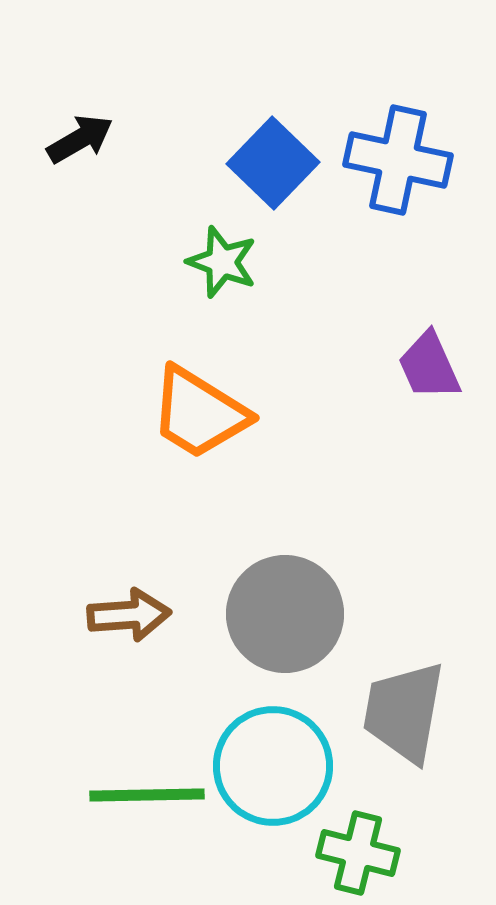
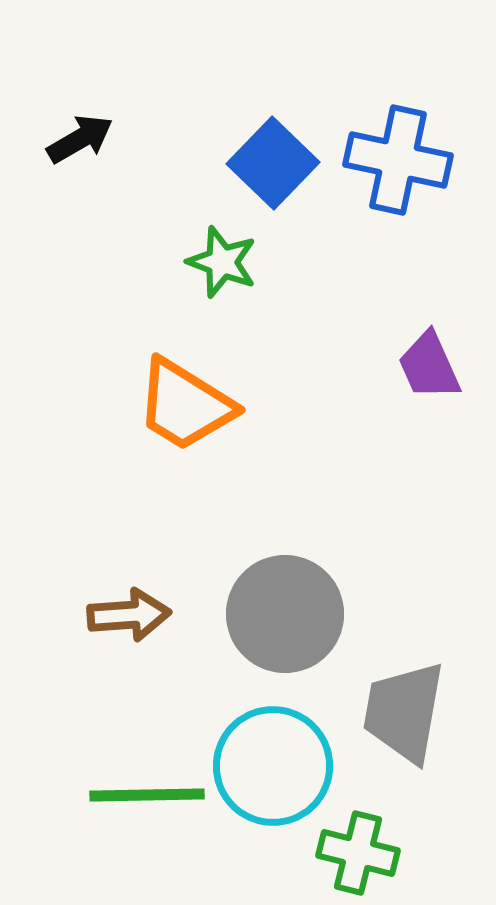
orange trapezoid: moved 14 px left, 8 px up
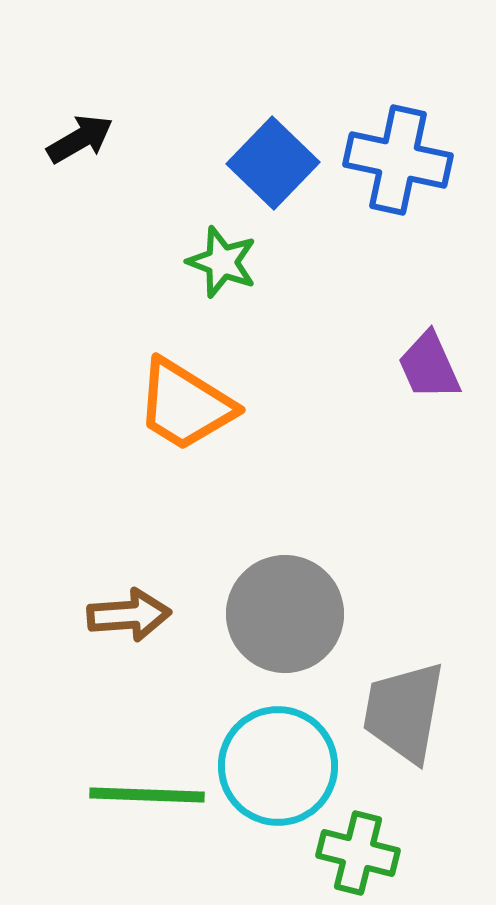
cyan circle: moved 5 px right
green line: rotated 3 degrees clockwise
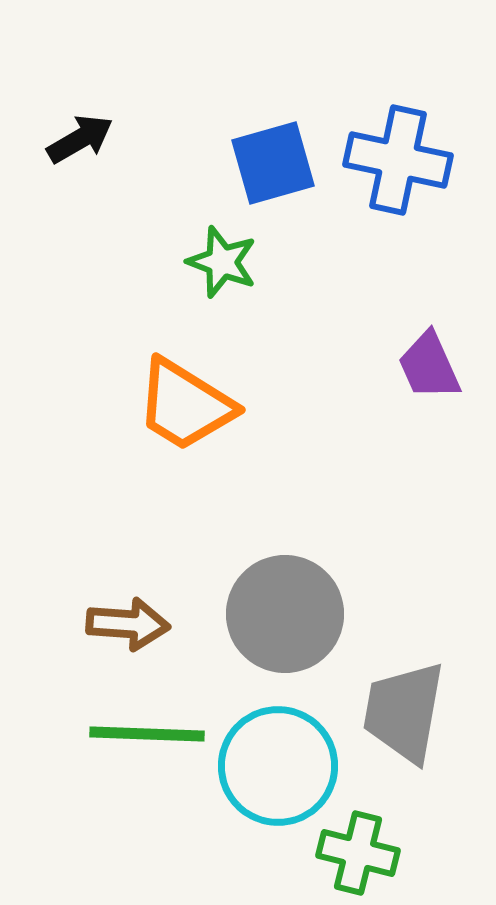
blue square: rotated 30 degrees clockwise
brown arrow: moved 1 px left, 9 px down; rotated 8 degrees clockwise
green line: moved 61 px up
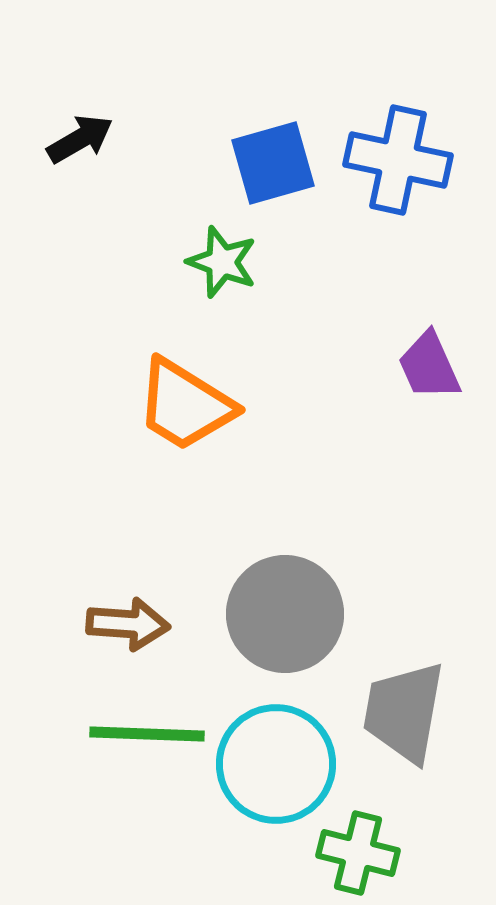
cyan circle: moved 2 px left, 2 px up
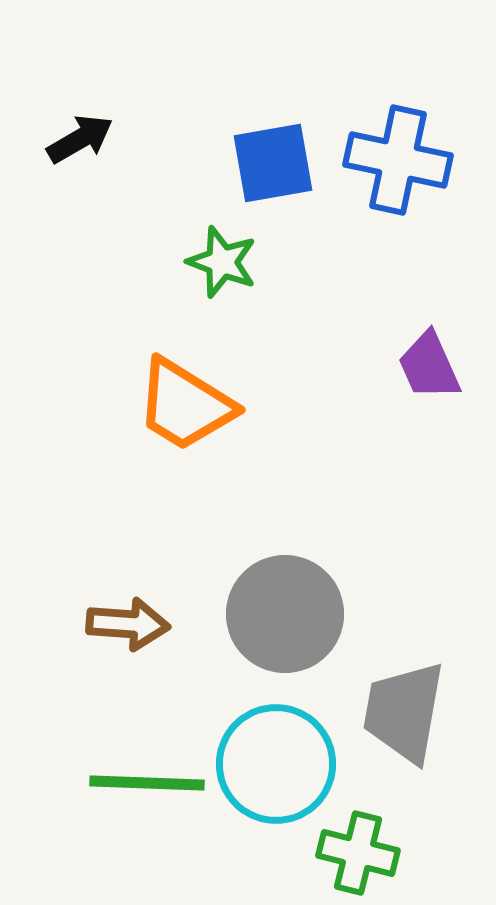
blue square: rotated 6 degrees clockwise
green line: moved 49 px down
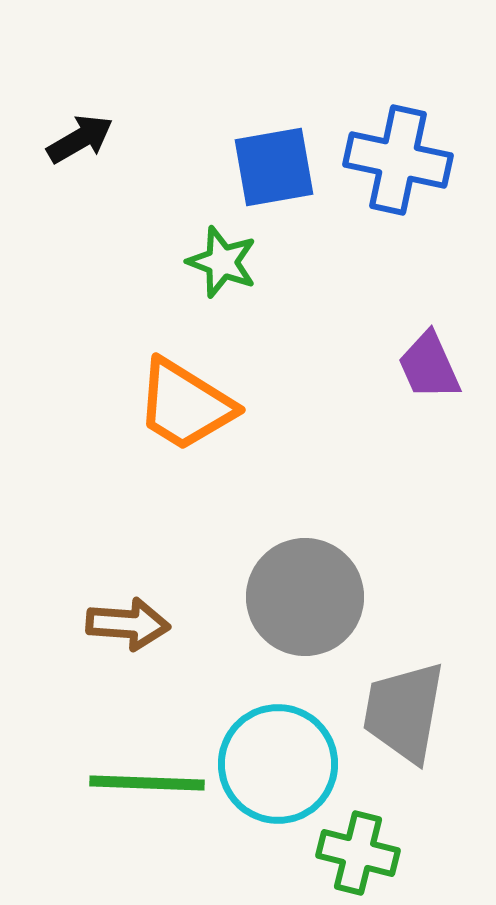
blue square: moved 1 px right, 4 px down
gray circle: moved 20 px right, 17 px up
cyan circle: moved 2 px right
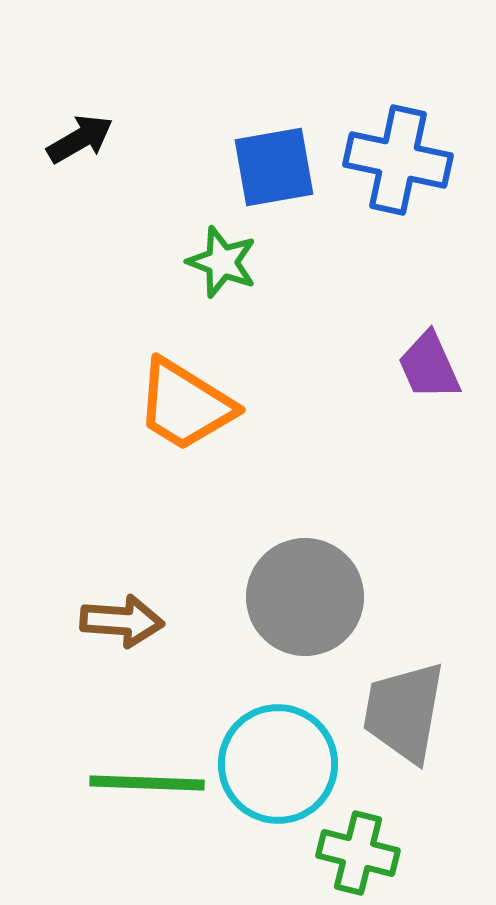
brown arrow: moved 6 px left, 3 px up
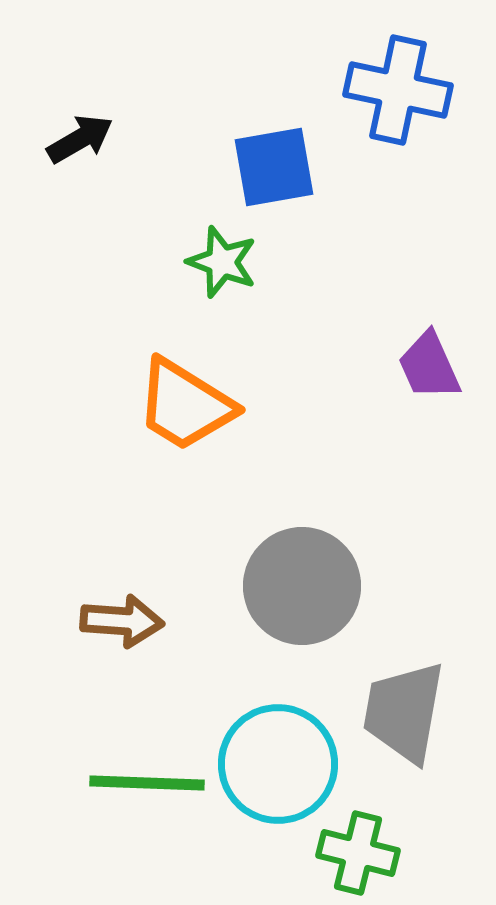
blue cross: moved 70 px up
gray circle: moved 3 px left, 11 px up
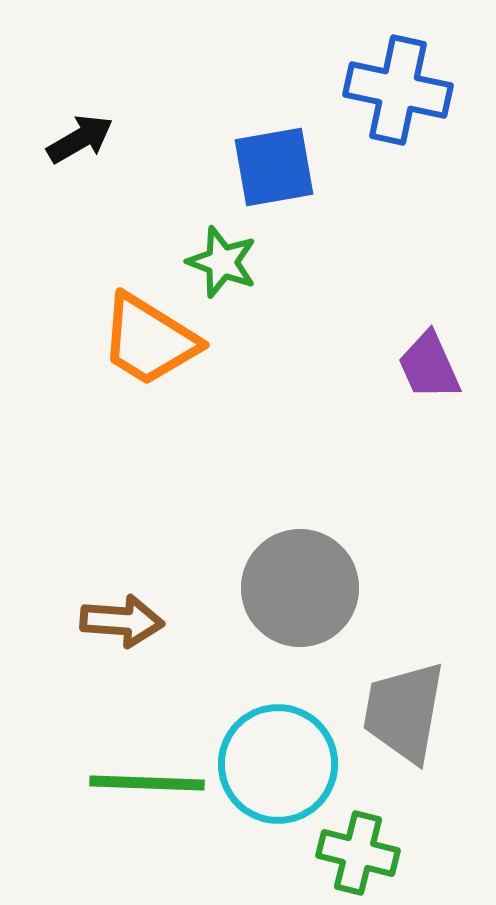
orange trapezoid: moved 36 px left, 65 px up
gray circle: moved 2 px left, 2 px down
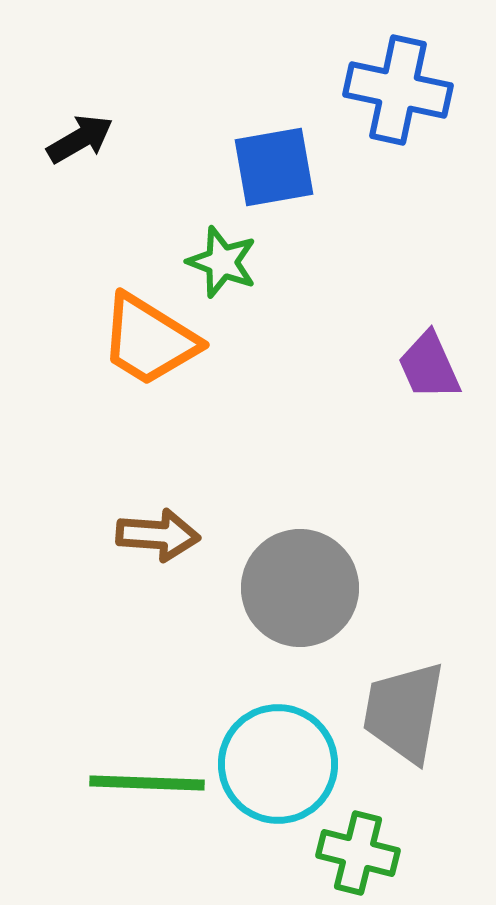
brown arrow: moved 36 px right, 86 px up
